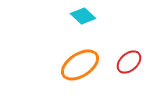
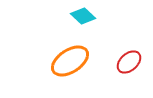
orange ellipse: moved 10 px left, 4 px up
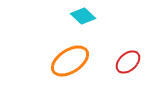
red ellipse: moved 1 px left
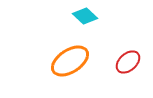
cyan diamond: moved 2 px right
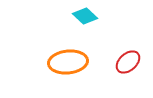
orange ellipse: moved 2 px left, 1 px down; rotated 27 degrees clockwise
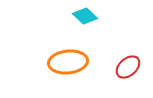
red ellipse: moved 5 px down
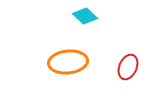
red ellipse: rotated 25 degrees counterclockwise
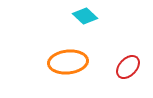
red ellipse: rotated 20 degrees clockwise
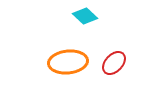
red ellipse: moved 14 px left, 4 px up
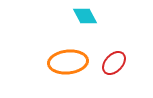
cyan diamond: rotated 20 degrees clockwise
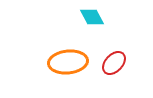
cyan diamond: moved 7 px right, 1 px down
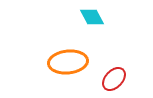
red ellipse: moved 16 px down
